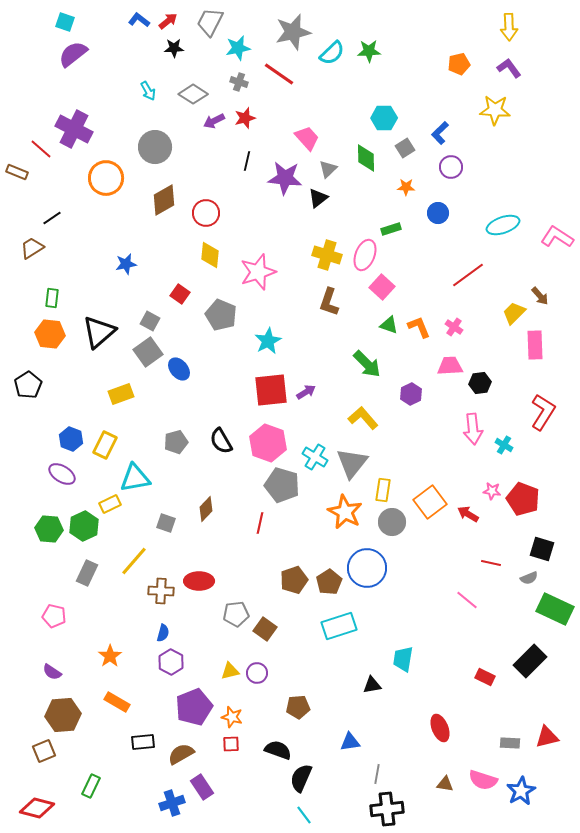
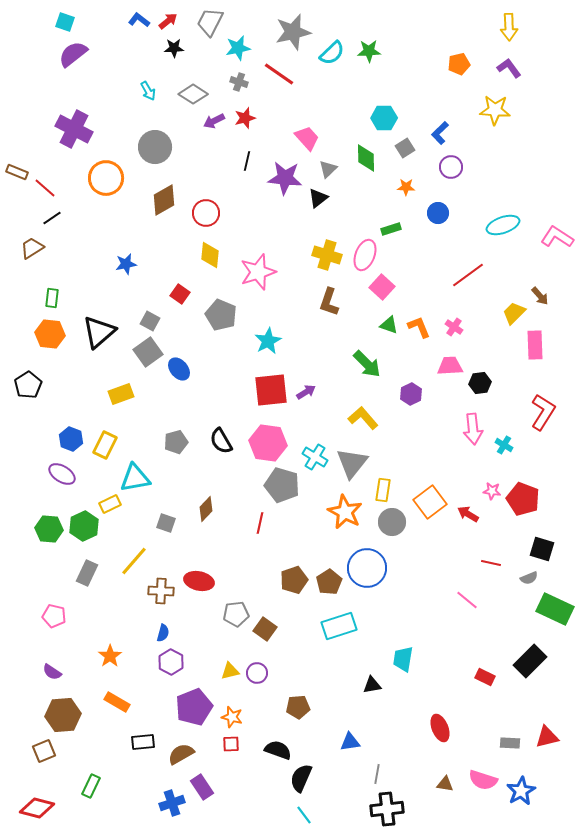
red line at (41, 149): moved 4 px right, 39 px down
pink hexagon at (268, 443): rotated 12 degrees counterclockwise
red ellipse at (199, 581): rotated 12 degrees clockwise
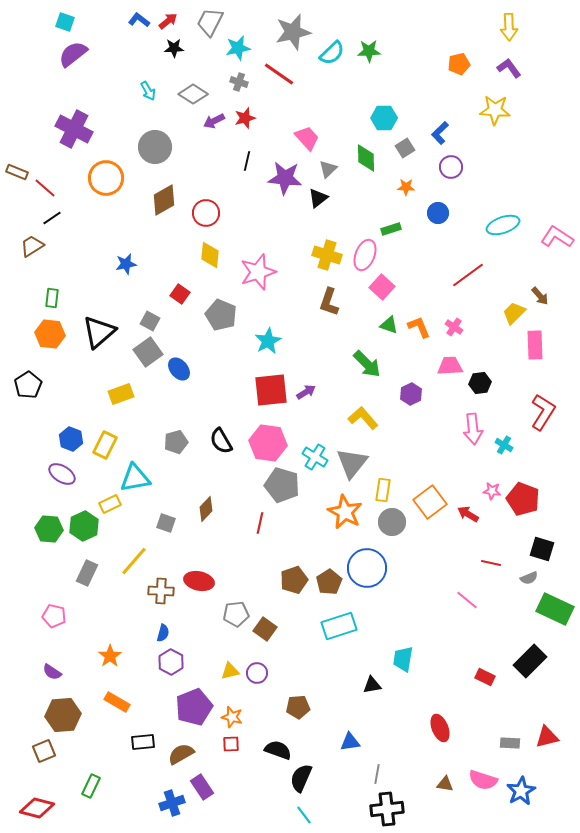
brown trapezoid at (32, 248): moved 2 px up
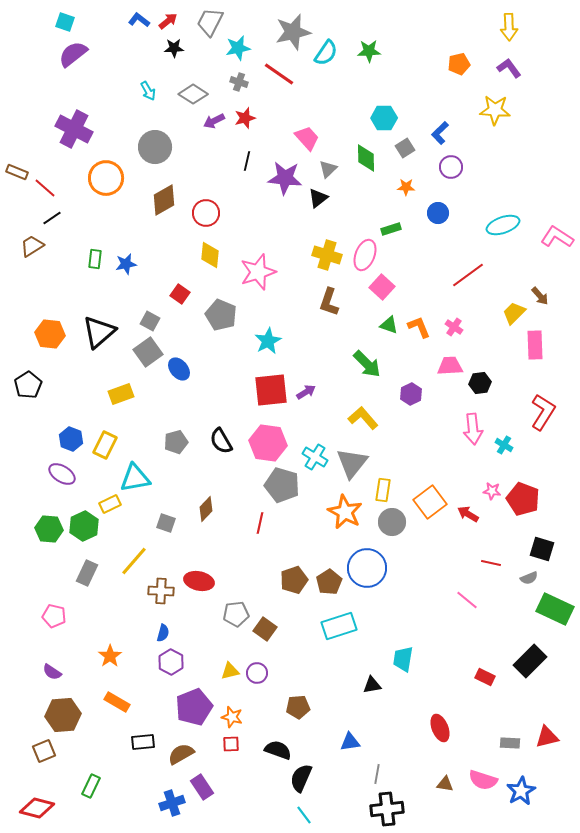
cyan semicircle at (332, 53): moved 6 px left; rotated 12 degrees counterclockwise
green rectangle at (52, 298): moved 43 px right, 39 px up
